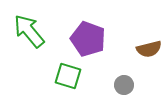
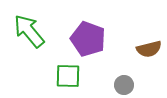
green square: rotated 16 degrees counterclockwise
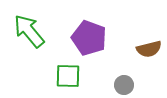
purple pentagon: moved 1 px right, 1 px up
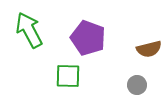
green arrow: moved 1 px up; rotated 12 degrees clockwise
purple pentagon: moved 1 px left
gray circle: moved 13 px right
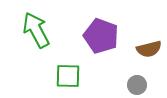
green arrow: moved 7 px right
purple pentagon: moved 13 px right, 2 px up
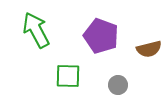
gray circle: moved 19 px left
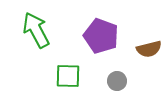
gray circle: moved 1 px left, 4 px up
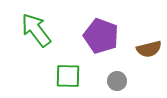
green arrow: rotated 9 degrees counterclockwise
